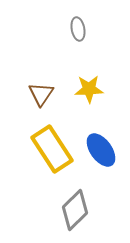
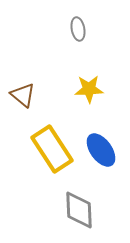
brown triangle: moved 18 px left, 1 px down; rotated 24 degrees counterclockwise
gray diamond: moved 4 px right; rotated 48 degrees counterclockwise
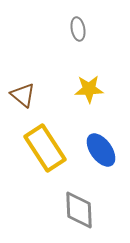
yellow rectangle: moved 7 px left, 1 px up
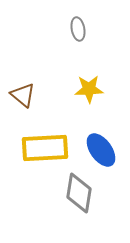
yellow rectangle: rotated 60 degrees counterclockwise
gray diamond: moved 17 px up; rotated 12 degrees clockwise
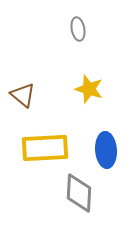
yellow star: rotated 20 degrees clockwise
blue ellipse: moved 5 px right; rotated 32 degrees clockwise
gray diamond: rotated 6 degrees counterclockwise
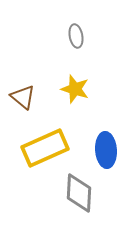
gray ellipse: moved 2 px left, 7 px down
yellow star: moved 14 px left
brown triangle: moved 2 px down
yellow rectangle: rotated 21 degrees counterclockwise
